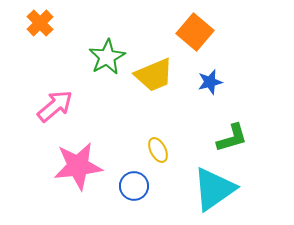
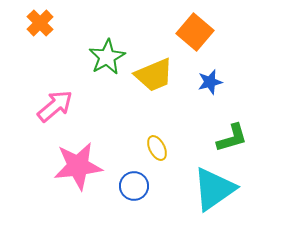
yellow ellipse: moved 1 px left, 2 px up
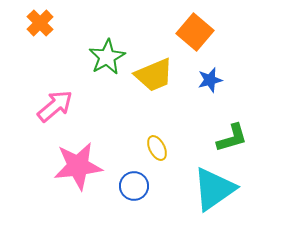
blue star: moved 2 px up
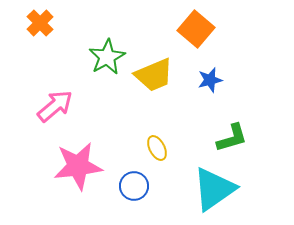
orange square: moved 1 px right, 3 px up
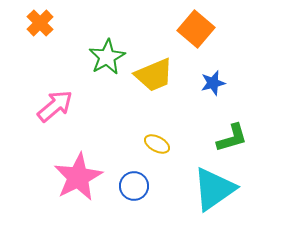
blue star: moved 3 px right, 3 px down
yellow ellipse: moved 4 px up; rotated 35 degrees counterclockwise
pink star: moved 11 px down; rotated 21 degrees counterclockwise
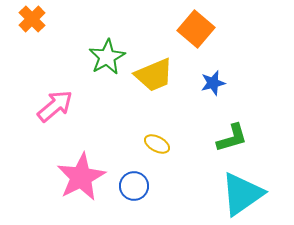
orange cross: moved 8 px left, 4 px up
pink star: moved 3 px right
cyan triangle: moved 28 px right, 5 px down
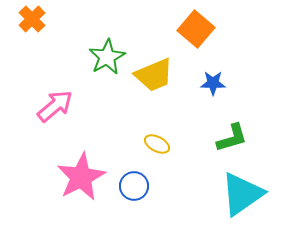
blue star: rotated 15 degrees clockwise
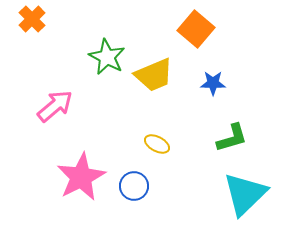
green star: rotated 15 degrees counterclockwise
cyan triangle: moved 3 px right; rotated 9 degrees counterclockwise
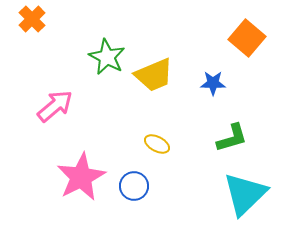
orange square: moved 51 px right, 9 px down
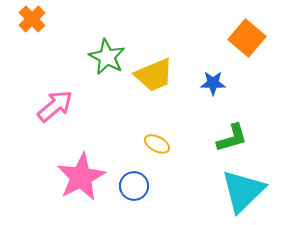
cyan triangle: moved 2 px left, 3 px up
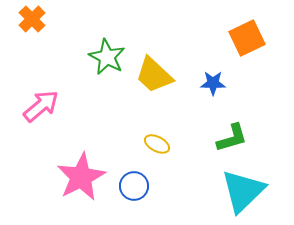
orange square: rotated 24 degrees clockwise
yellow trapezoid: rotated 66 degrees clockwise
pink arrow: moved 14 px left
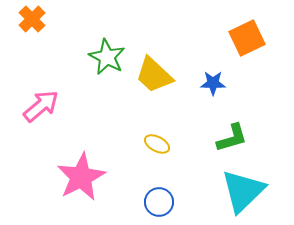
blue circle: moved 25 px right, 16 px down
